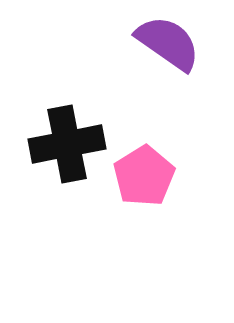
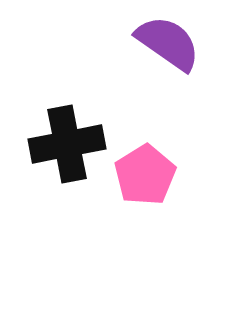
pink pentagon: moved 1 px right, 1 px up
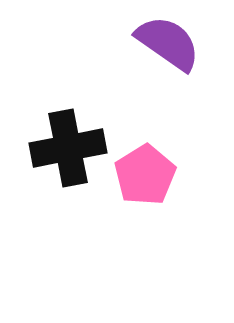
black cross: moved 1 px right, 4 px down
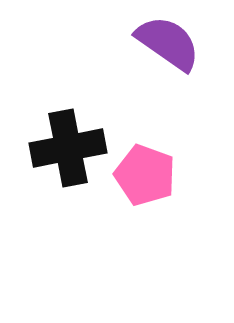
pink pentagon: rotated 20 degrees counterclockwise
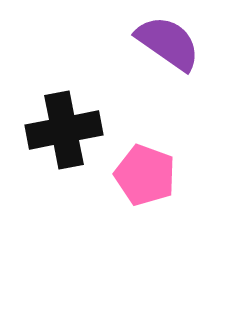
black cross: moved 4 px left, 18 px up
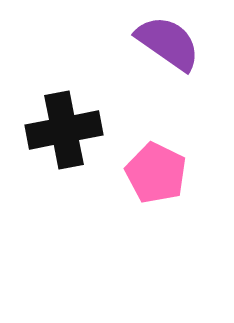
pink pentagon: moved 11 px right, 2 px up; rotated 6 degrees clockwise
